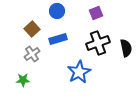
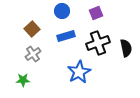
blue circle: moved 5 px right
blue rectangle: moved 8 px right, 3 px up
gray cross: moved 1 px right
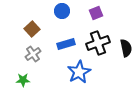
blue rectangle: moved 8 px down
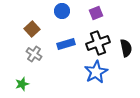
gray cross: moved 1 px right; rotated 21 degrees counterclockwise
blue star: moved 17 px right
green star: moved 1 px left, 4 px down; rotated 16 degrees counterclockwise
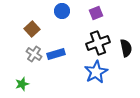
blue rectangle: moved 10 px left, 10 px down
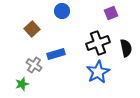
purple square: moved 15 px right
gray cross: moved 11 px down
blue star: moved 2 px right
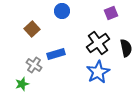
black cross: rotated 15 degrees counterclockwise
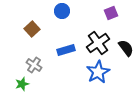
black semicircle: rotated 24 degrees counterclockwise
blue rectangle: moved 10 px right, 4 px up
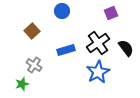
brown square: moved 2 px down
